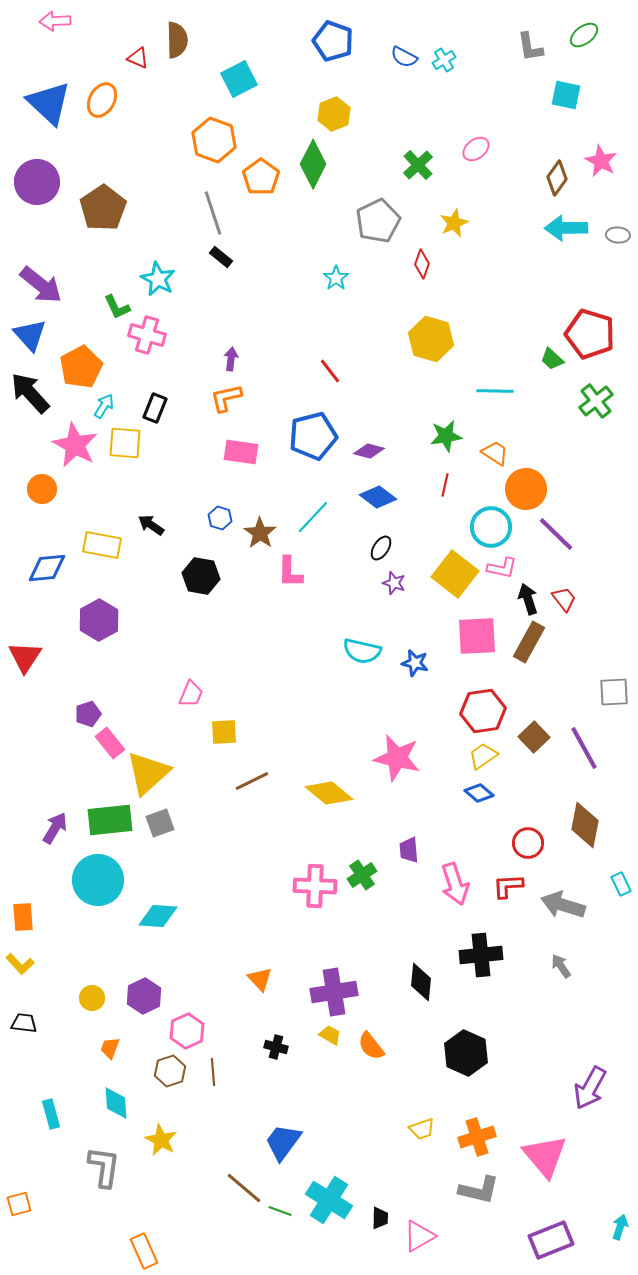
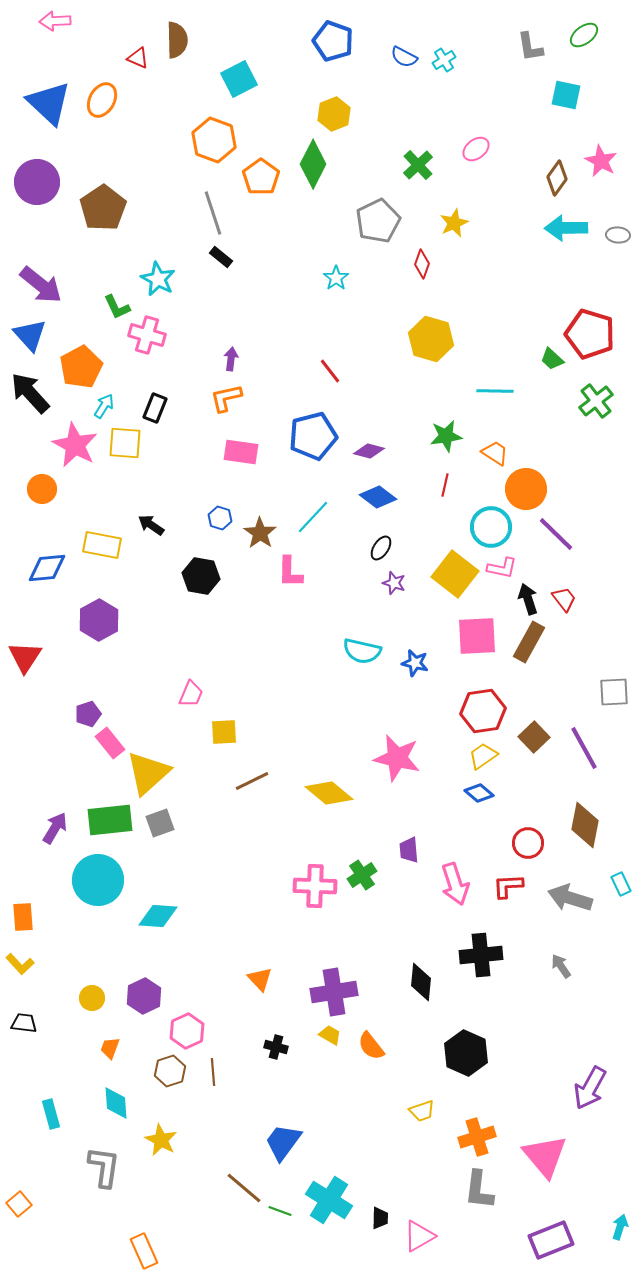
gray arrow at (563, 905): moved 7 px right, 7 px up
yellow trapezoid at (422, 1129): moved 18 px up
gray L-shape at (479, 1190): rotated 84 degrees clockwise
orange square at (19, 1204): rotated 25 degrees counterclockwise
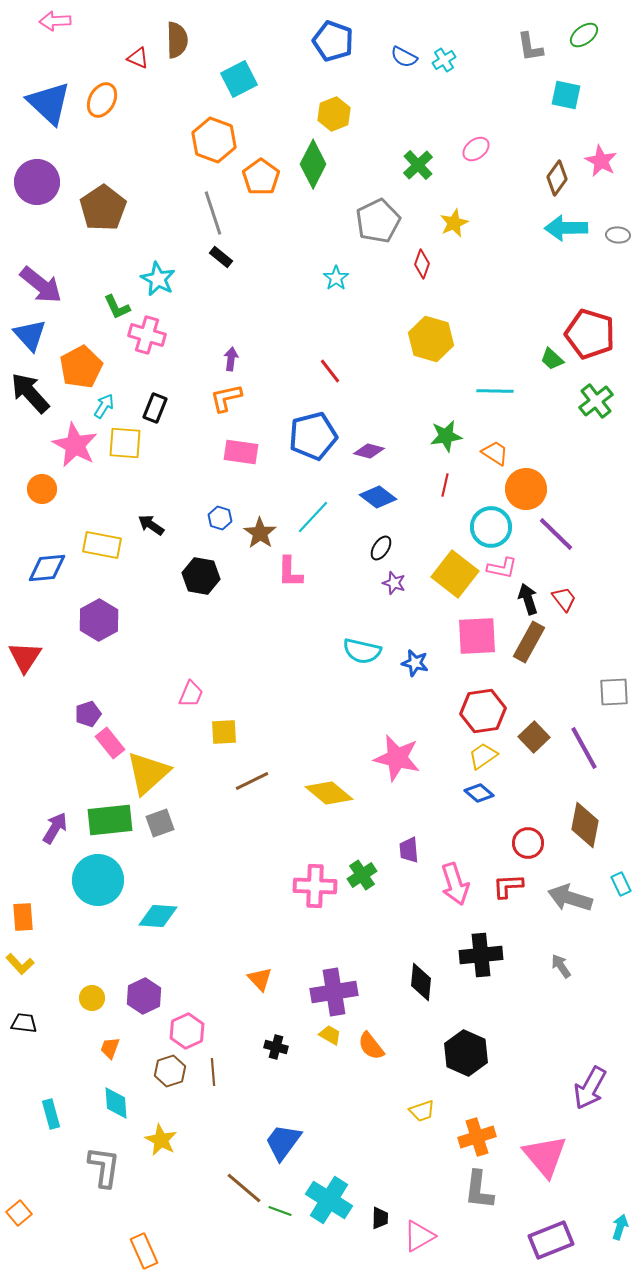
orange square at (19, 1204): moved 9 px down
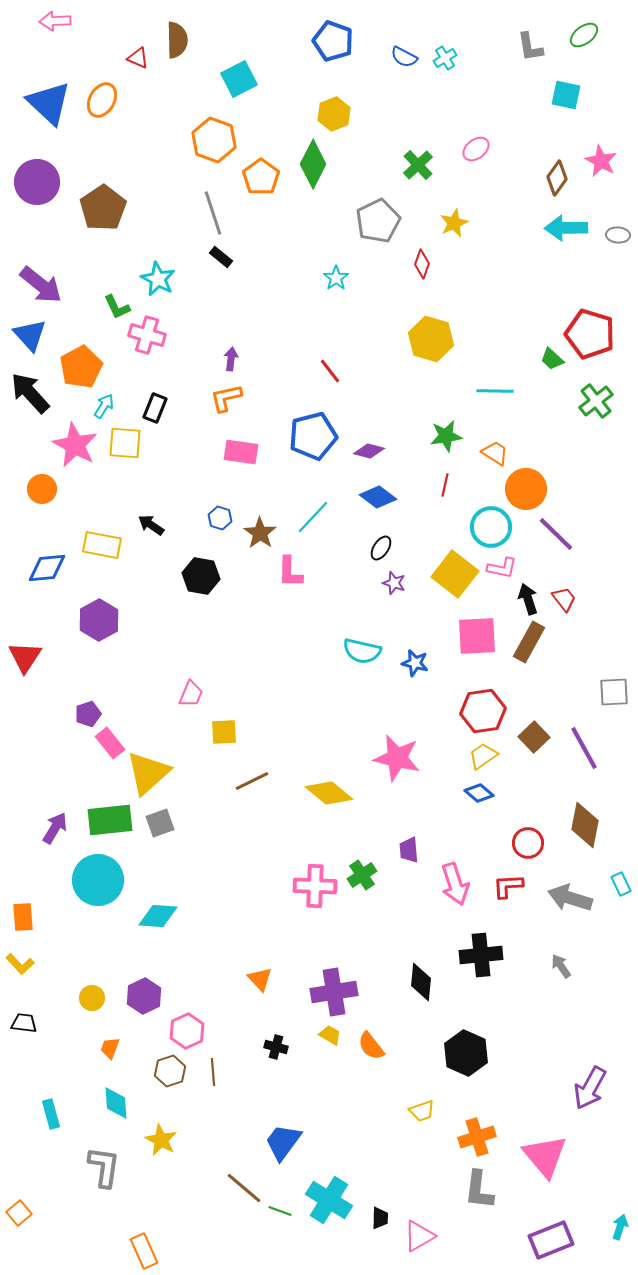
cyan cross at (444, 60): moved 1 px right, 2 px up
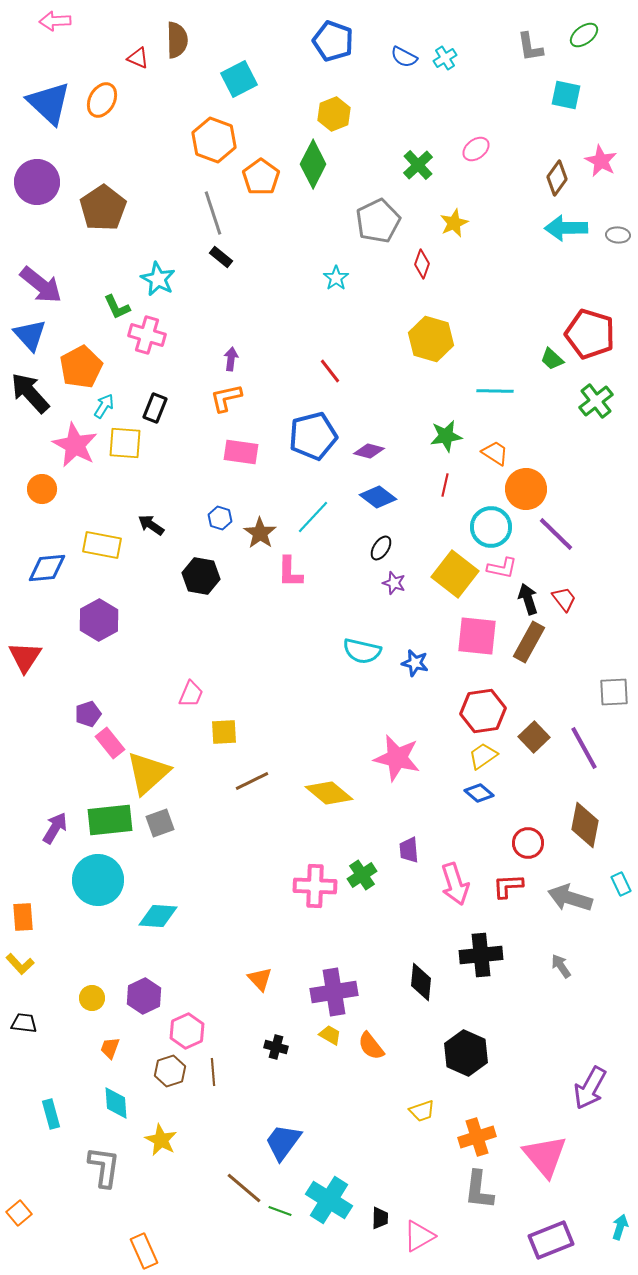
pink square at (477, 636): rotated 9 degrees clockwise
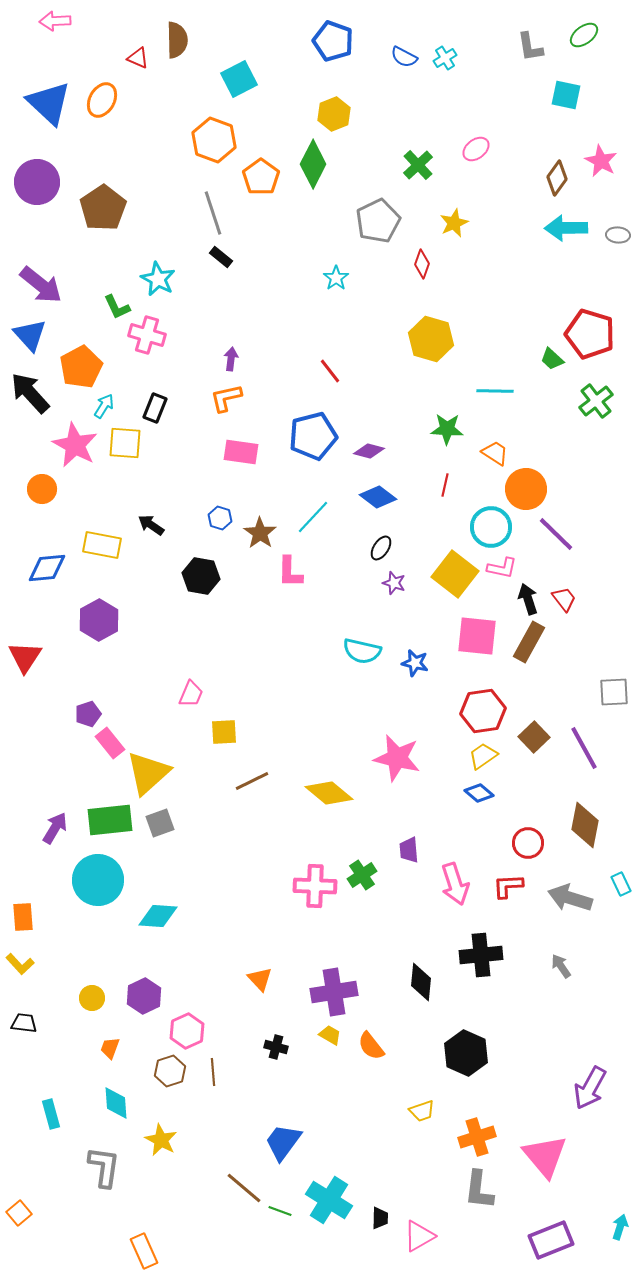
green star at (446, 436): moved 1 px right, 7 px up; rotated 12 degrees clockwise
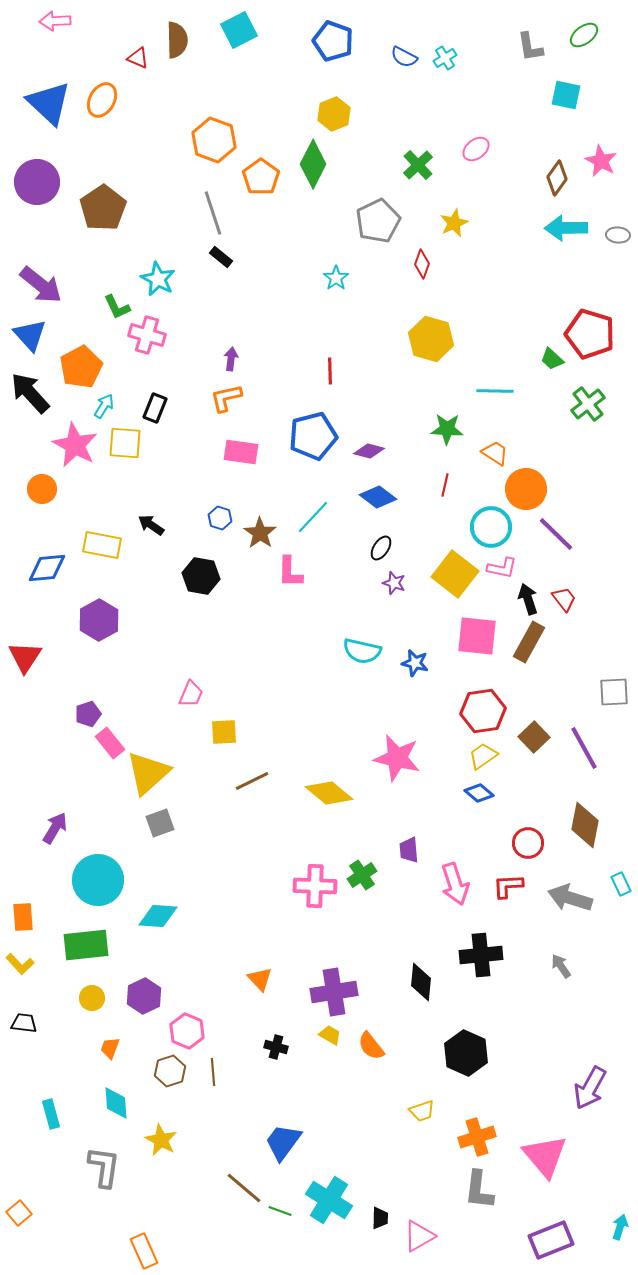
cyan square at (239, 79): moved 49 px up
red line at (330, 371): rotated 36 degrees clockwise
green cross at (596, 401): moved 8 px left, 3 px down
green rectangle at (110, 820): moved 24 px left, 125 px down
pink hexagon at (187, 1031): rotated 12 degrees counterclockwise
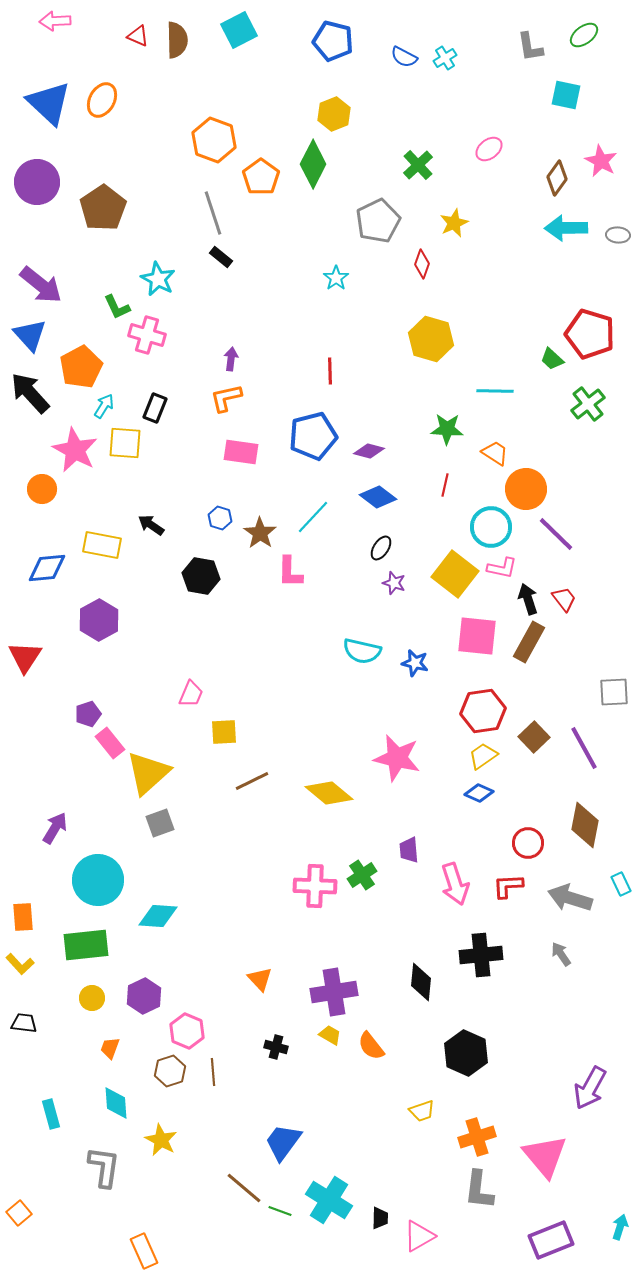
blue pentagon at (333, 41): rotated 6 degrees counterclockwise
red triangle at (138, 58): moved 22 px up
pink ellipse at (476, 149): moved 13 px right
pink star at (75, 445): moved 5 px down
blue diamond at (479, 793): rotated 16 degrees counterclockwise
gray arrow at (561, 966): moved 12 px up
